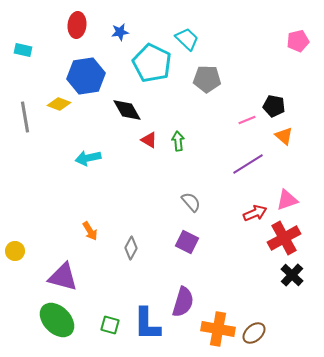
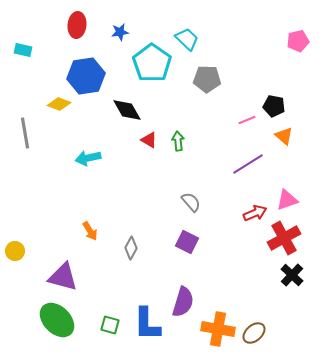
cyan pentagon: rotated 9 degrees clockwise
gray line: moved 16 px down
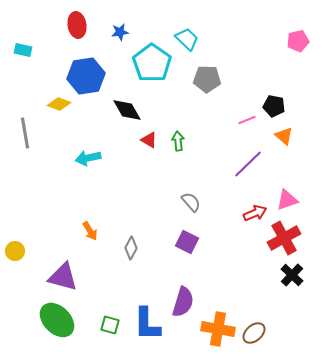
red ellipse: rotated 15 degrees counterclockwise
purple line: rotated 12 degrees counterclockwise
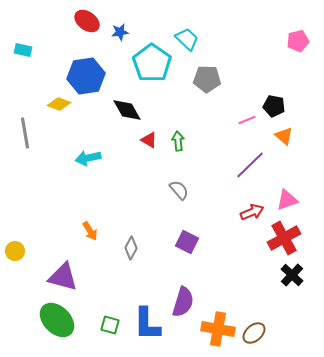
red ellipse: moved 10 px right, 4 px up; rotated 45 degrees counterclockwise
purple line: moved 2 px right, 1 px down
gray semicircle: moved 12 px left, 12 px up
red arrow: moved 3 px left, 1 px up
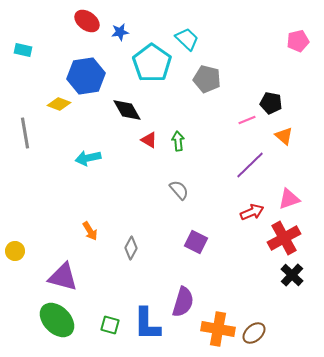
gray pentagon: rotated 12 degrees clockwise
black pentagon: moved 3 px left, 3 px up
pink triangle: moved 2 px right, 1 px up
purple square: moved 9 px right
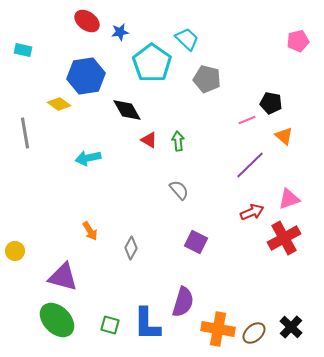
yellow diamond: rotated 15 degrees clockwise
black cross: moved 1 px left, 52 px down
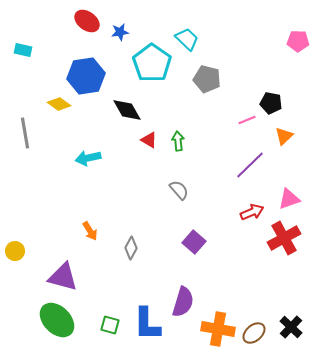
pink pentagon: rotated 15 degrees clockwise
orange triangle: rotated 36 degrees clockwise
purple square: moved 2 px left; rotated 15 degrees clockwise
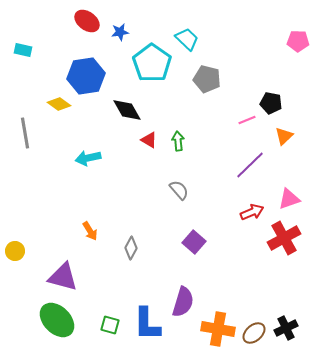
black cross: moved 5 px left, 1 px down; rotated 20 degrees clockwise
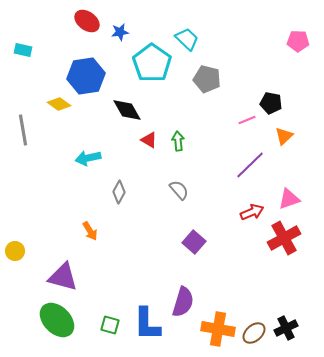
gray line: moved 2 px left, 3 px up
gray diamond: moved 12 px left, 56 px up
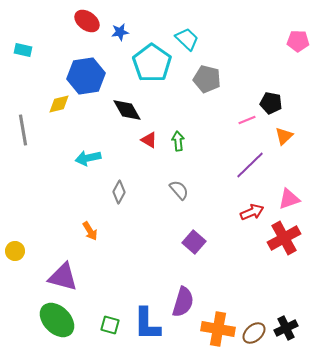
yellow diamond: rotated 50 degrees counterclockwise
